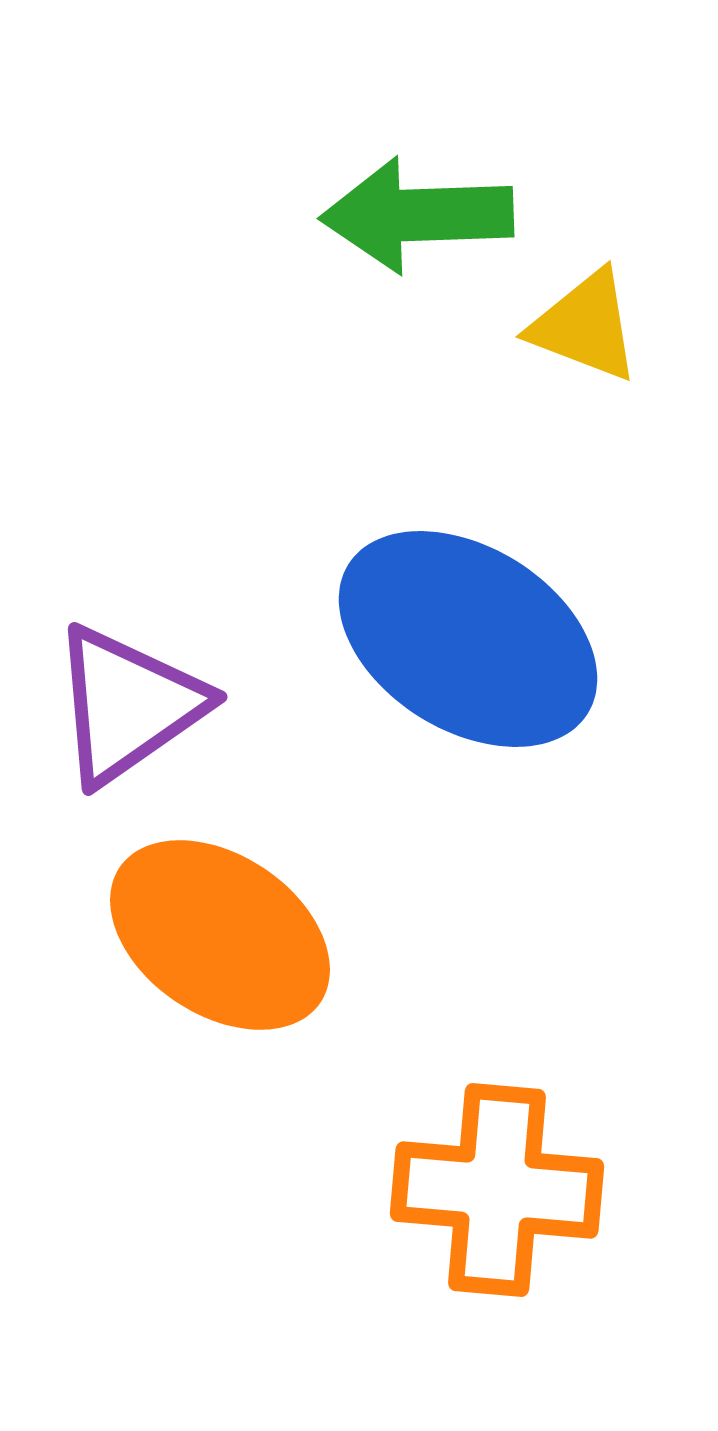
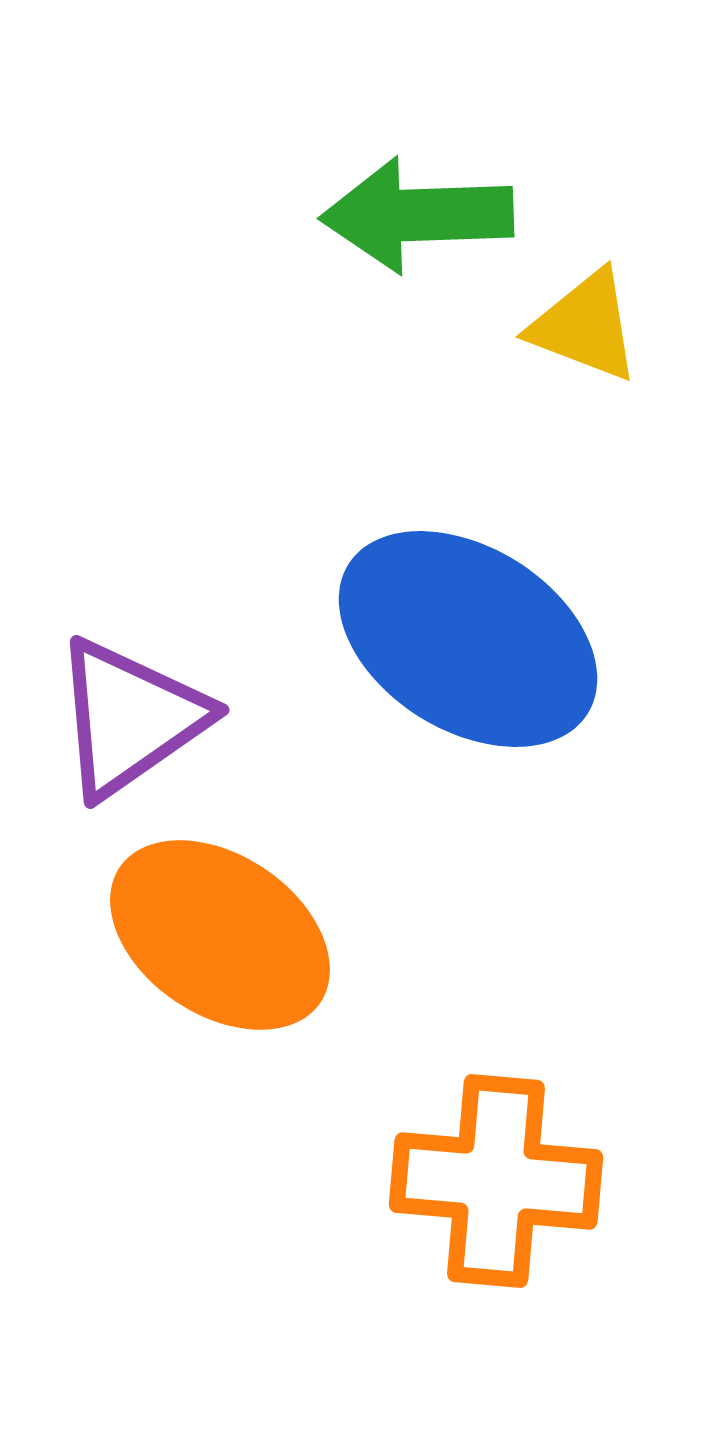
purple triangle: moved 2 px right, 13 px down
orange cross: moved 1 px left, 9 px up
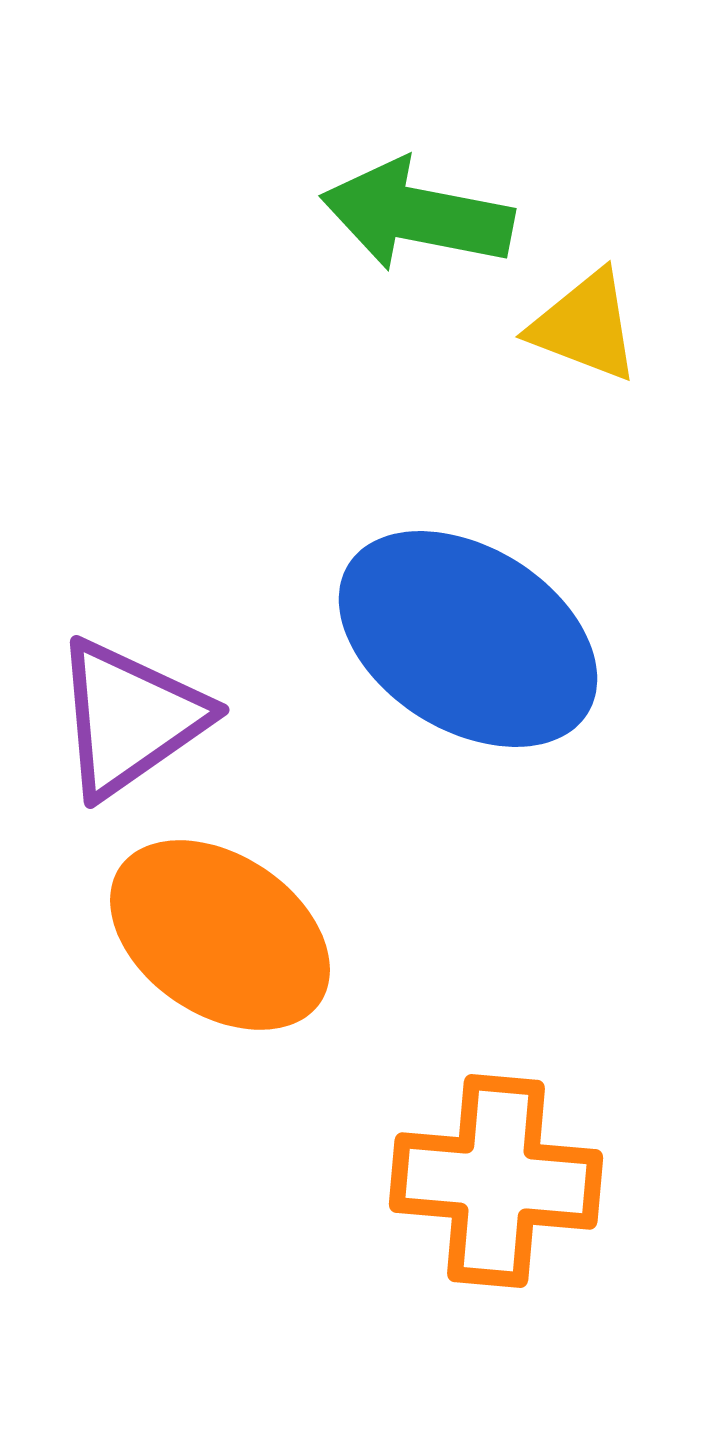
green arrow: rotated 13 degrees clockwise
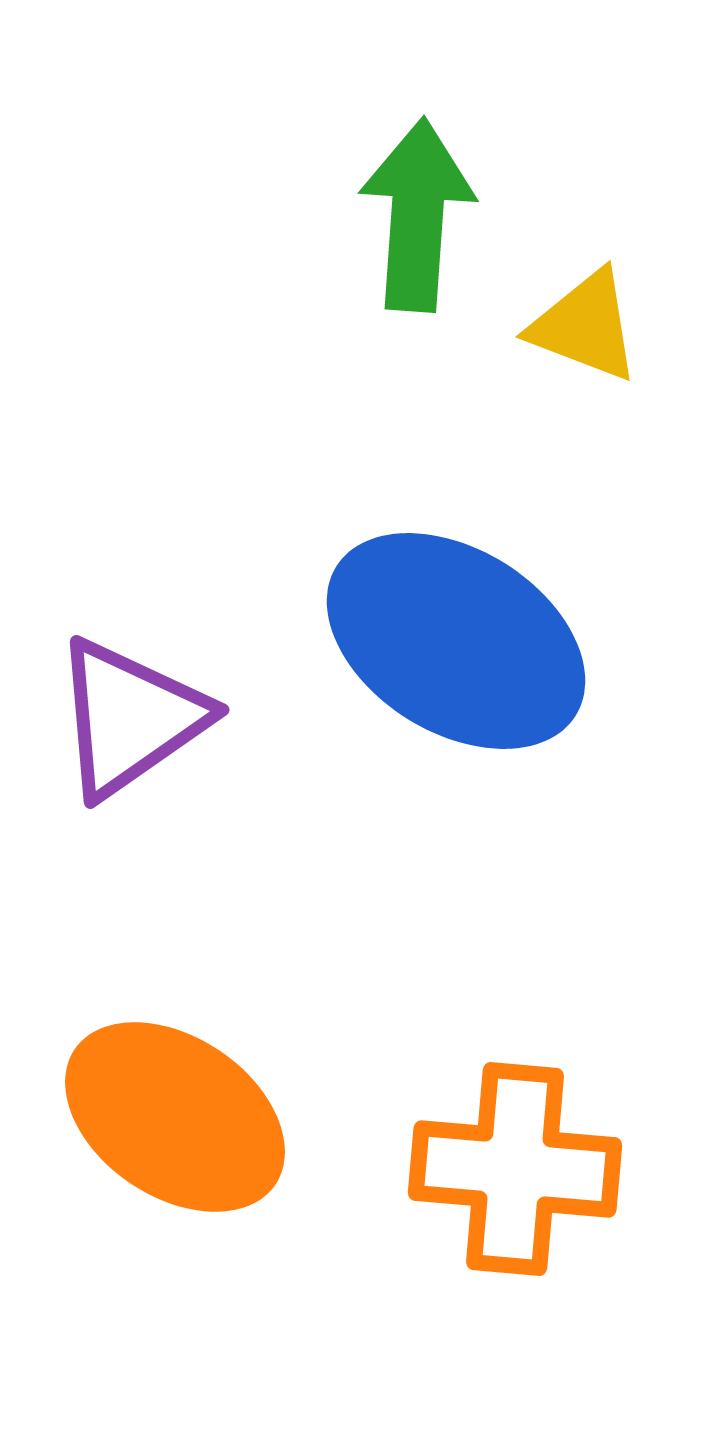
green arrow: rotated 83 degrees clockwise
blue ellipse: moved 12 px left, 2 px down
orange ellipse: moved 45 px left, 182 px down
orange cross: moved 19 px right, 12 px up
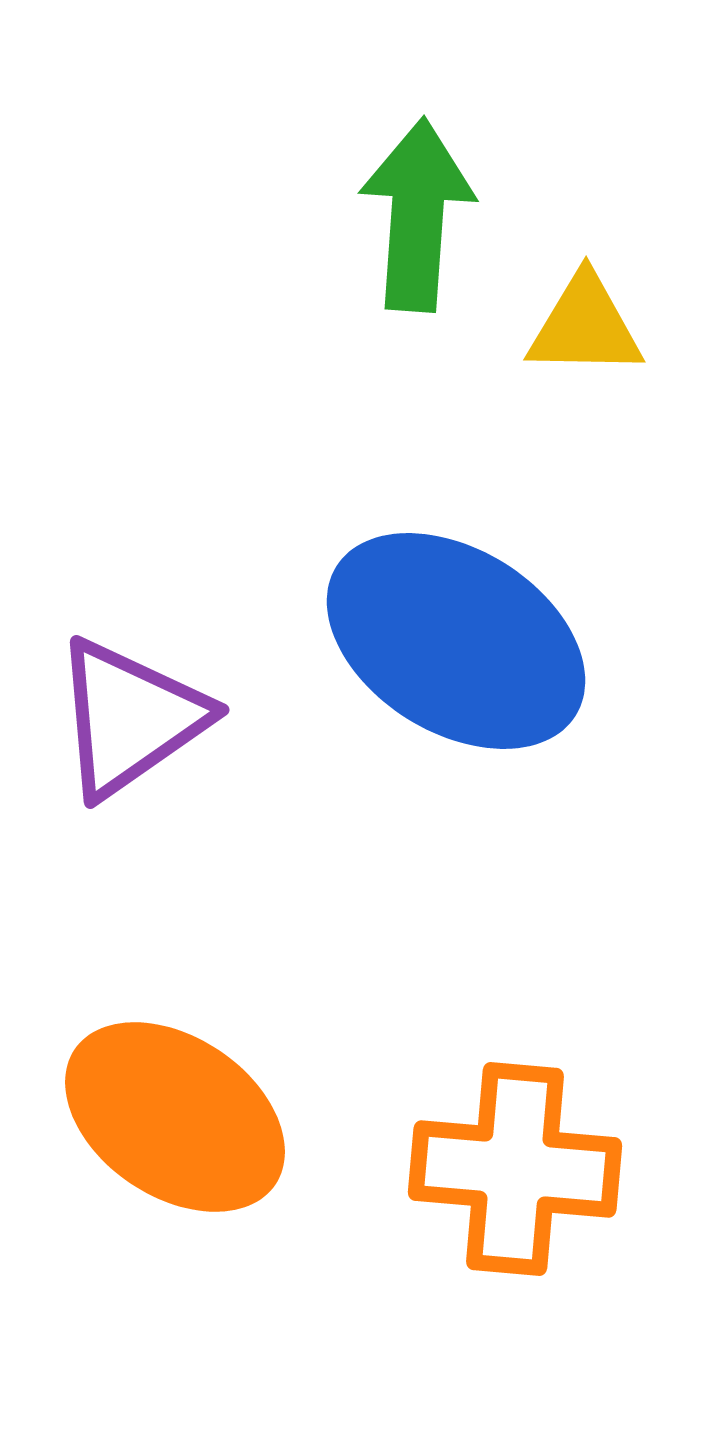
yellow triangle: rotated 20 degrees counterclockwise
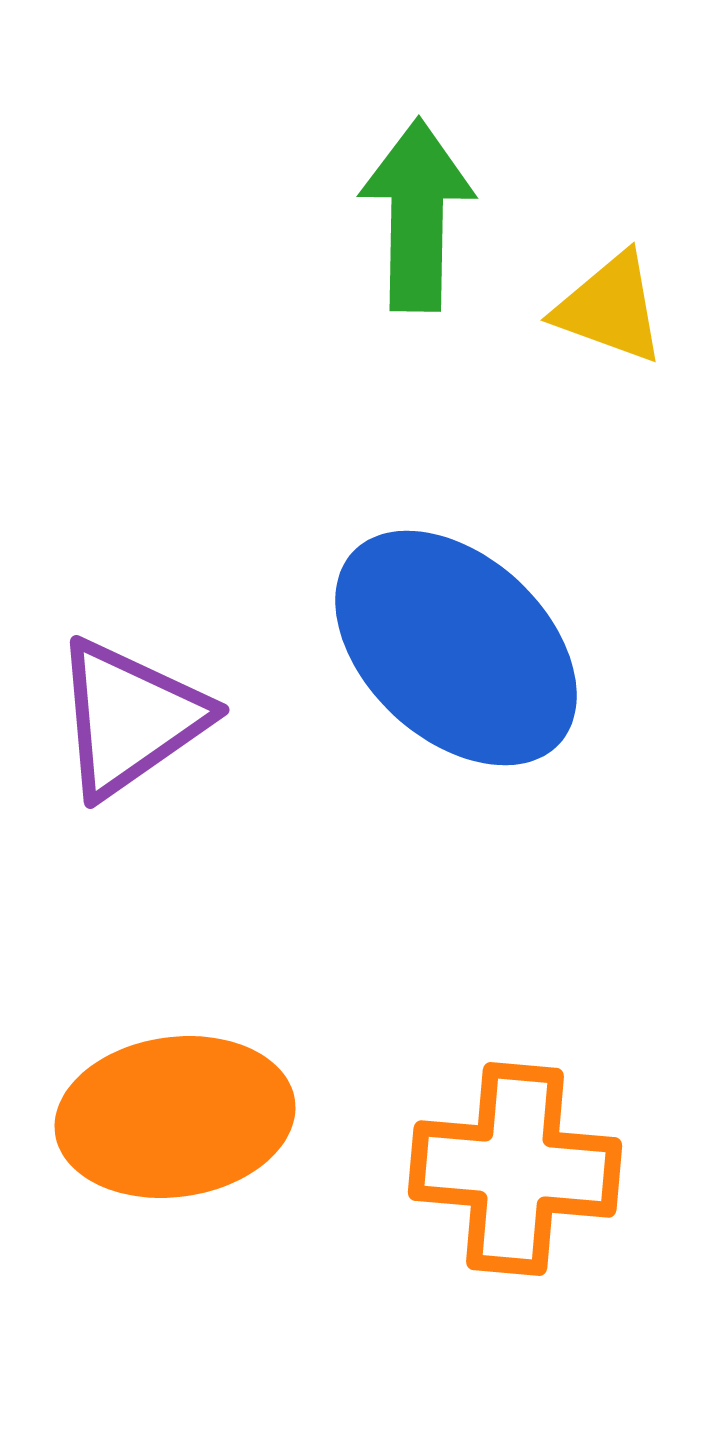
green arrow: rotated 3 degrees counterclockwise
yellow triangle: moved 25 px right, 18 px up; rotated 19 degrees clockwise
blue ellipse: moved 7 px down; rotated 11 degrees clockwise
orange ellipse: rotated 42 degrees counterclockwise
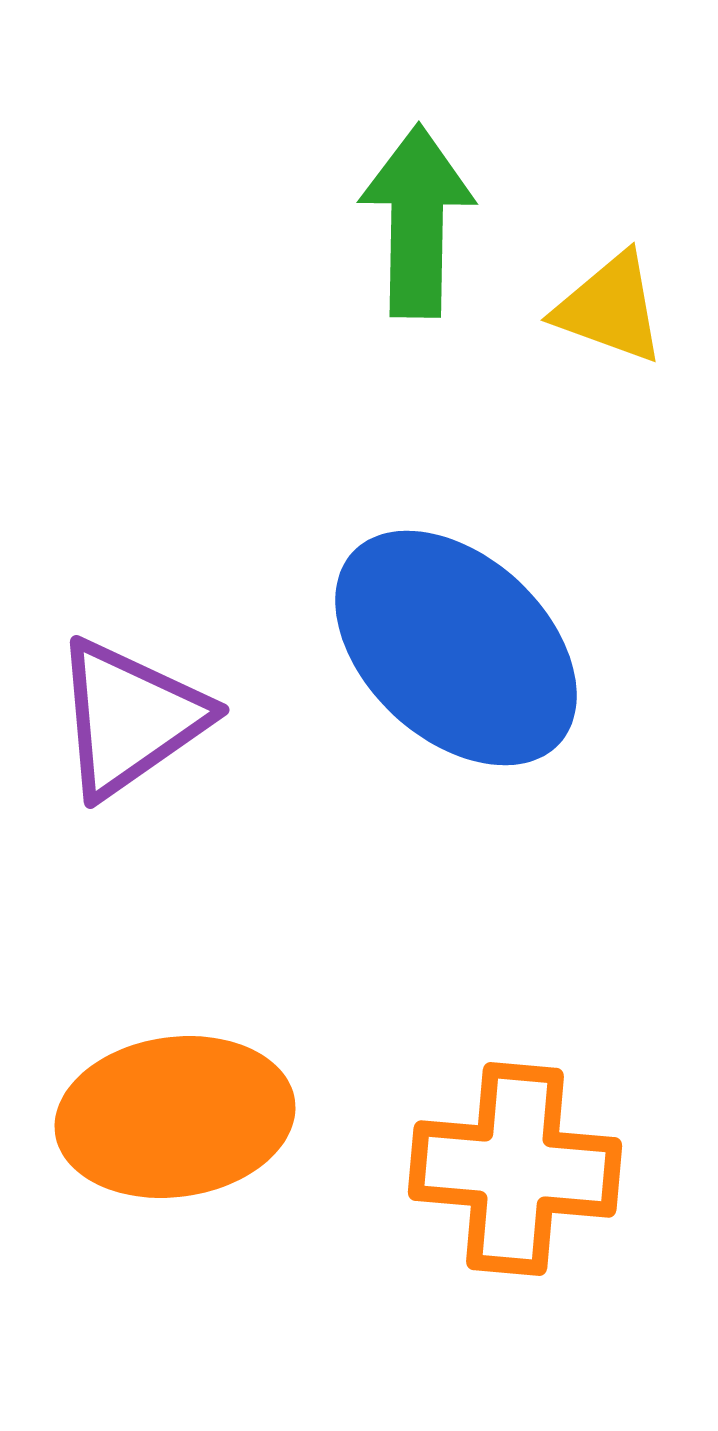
green arrow: moved 6 px down
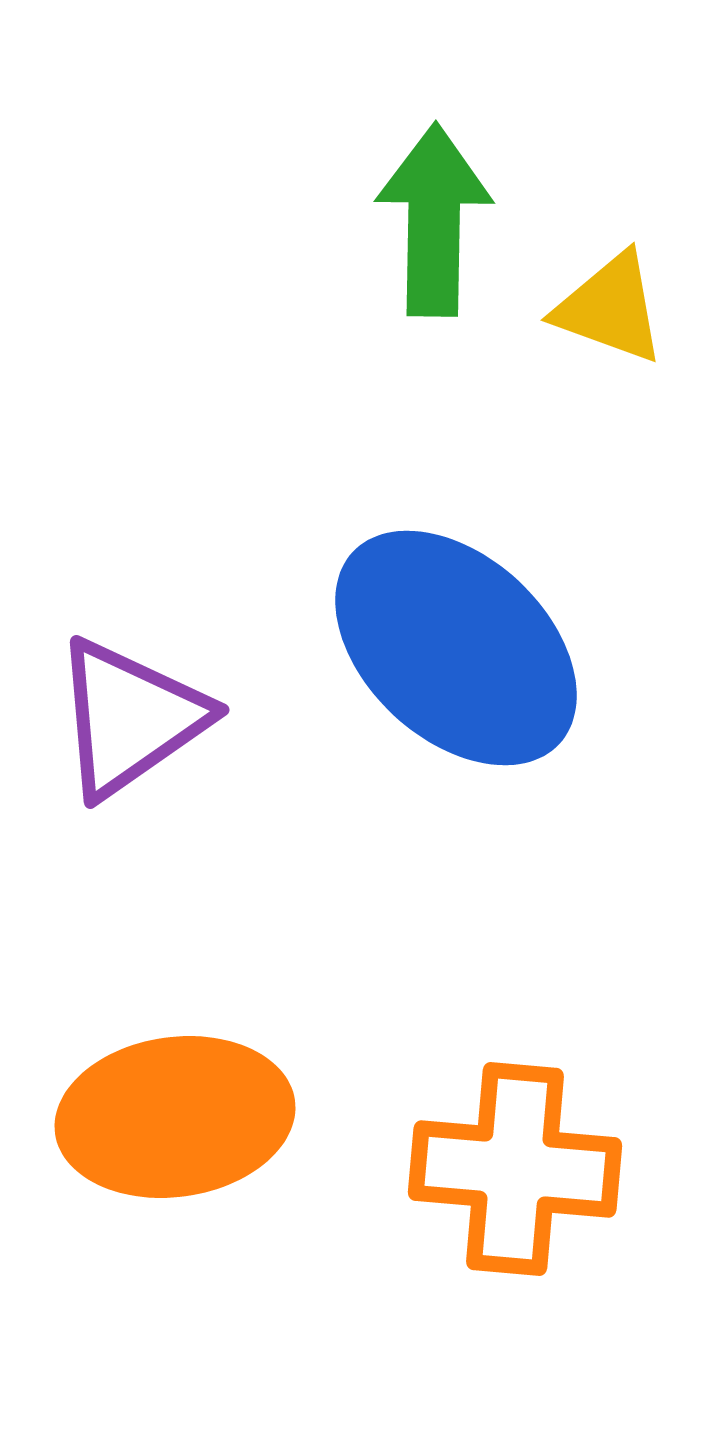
green arrow: moved 17 px right, 1 px up
